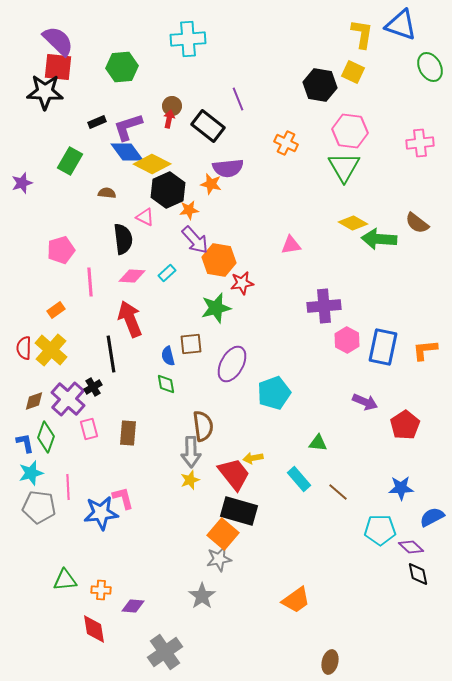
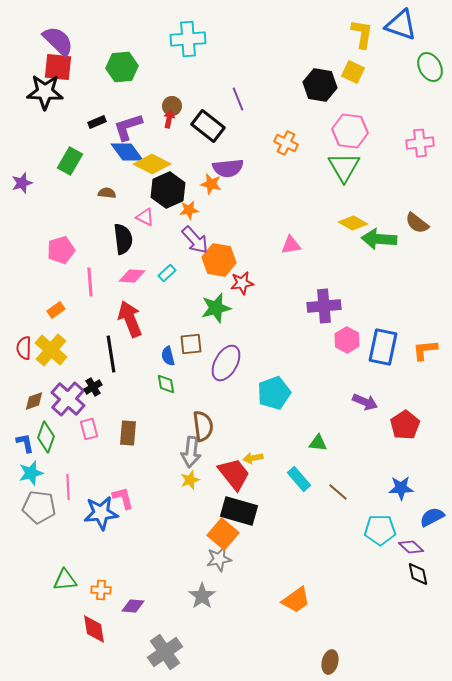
purple ellipse at (232, 364): moved 6 px left, 1 px up
gray arrow at (191, 452): rotated 8 degrees clockwise
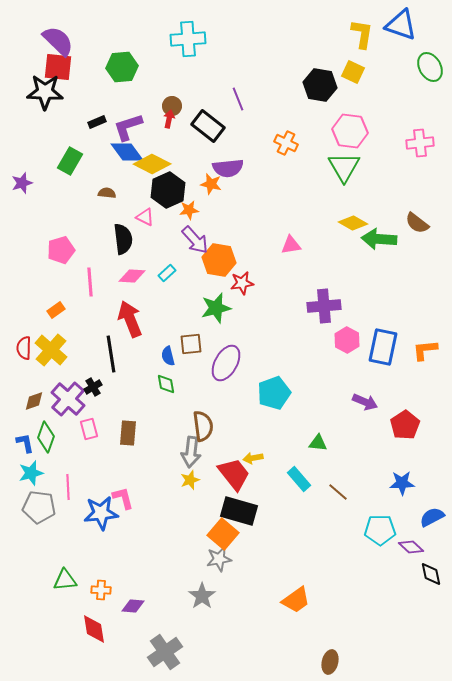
blue star at (401, 488): moved 1 px right, 5 px up
black diamond at (418, 574): moved 13 px right
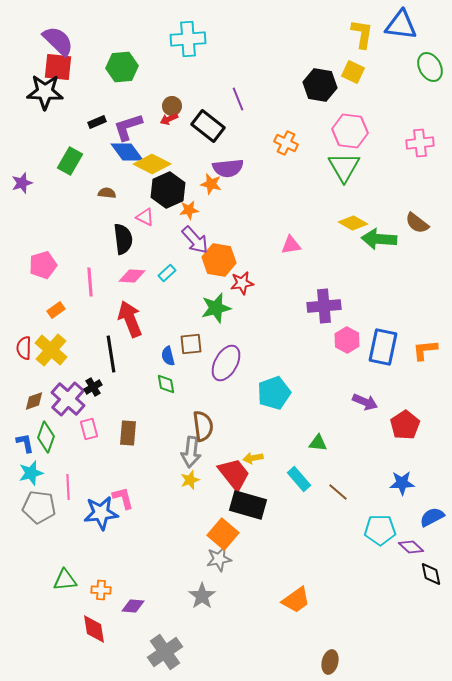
blue triangle at (401, 25): rotated 12 degrees counterclockwise
red arrow at (169, 119): rotated 126 degrees counterclockwise
pink pentagon at (61, 250): moved 18 px left, 15 px down
black rectangle at (239, 511): moved 9 px right, 6 px up
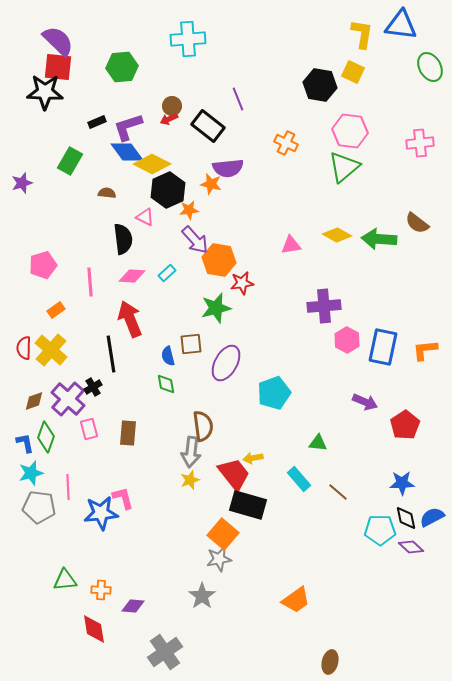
green triangle at (344, 167): rotated 20 degrees clockwise
yellow diamond at (353, 223): moved 16 px left, 12 px down
black diamond at (431, 574): moved 25 px left, 56 px up
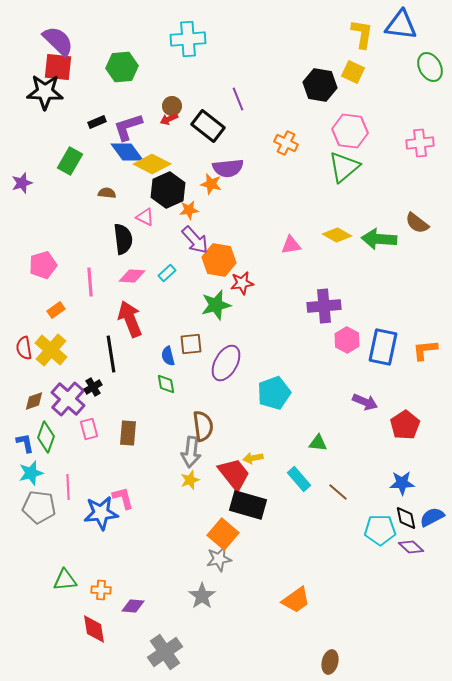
green star at (216, 308): moved 3 px up
red semicircle at (24, 348): rotated 10 degrees counterclockwise
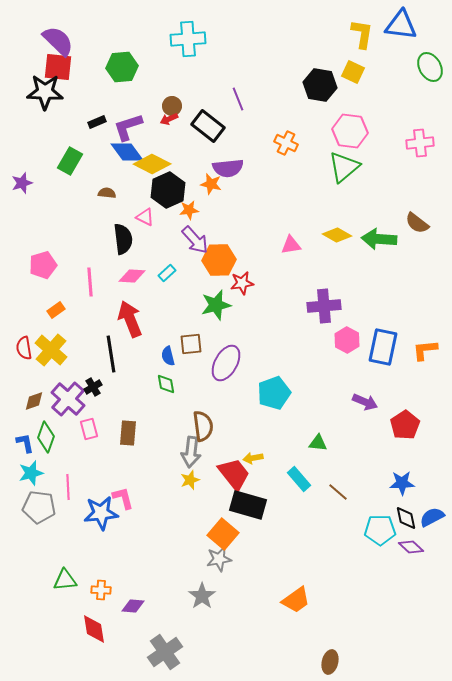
orange hexagon at (219, 260): rotated 12 degrees counterclockwise
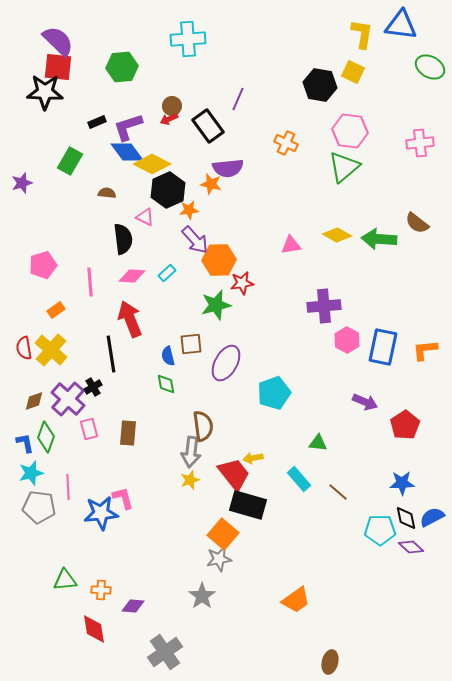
green ellipse at (430, 67): rotated 32 degrees counterclockwise
purple line at (238, 99): rotated 45 degrees clockwise
black rectangle at (208, 126): rotated 16 degrees clockwise
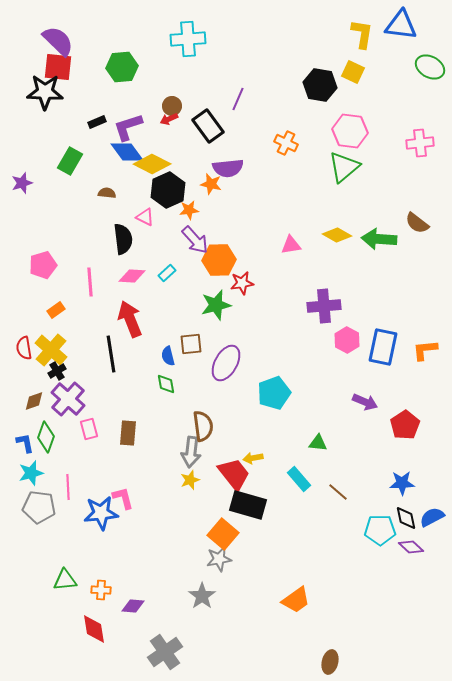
black cross at (93, 387): moved 36 px left, 16 px up
